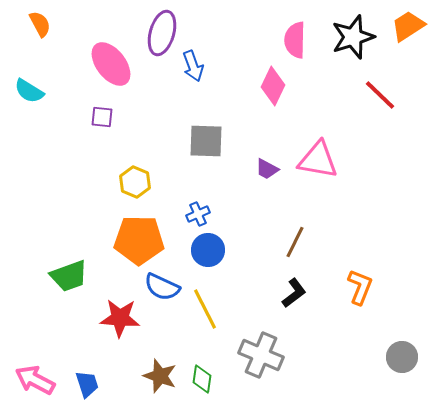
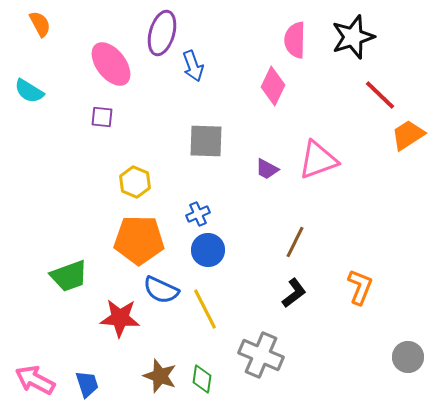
orange trapezoid: moved 109 px down
pink triangle: rotated 30 degrees counterclockwise
blue semicircle: moved 1 px left, 3 px down
gray circle: moved 6 px right
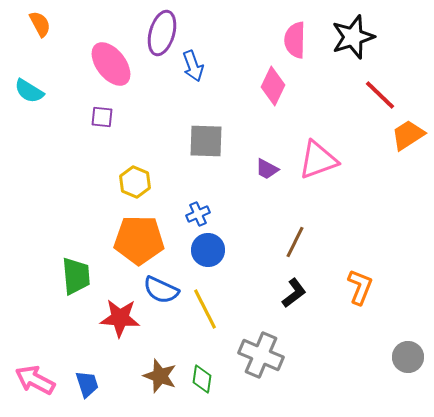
green trapezoid: moved 7 px right; rotated 75 degrees counterclockwise
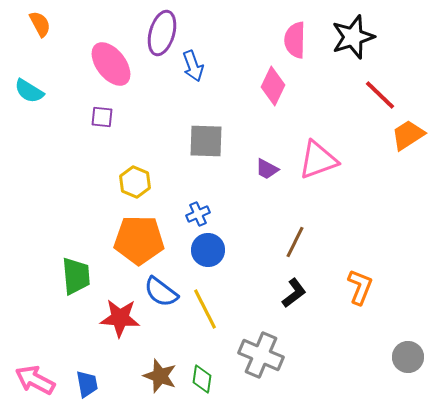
blue semicircle: moved 2 px down; rotated 12 degrees clockwise
blue trapezoid: rotated 8 degrees clockwise
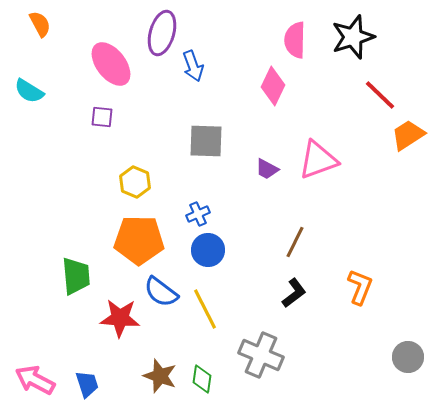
blue trapezoid: rotated 8 degrees counterclockwise
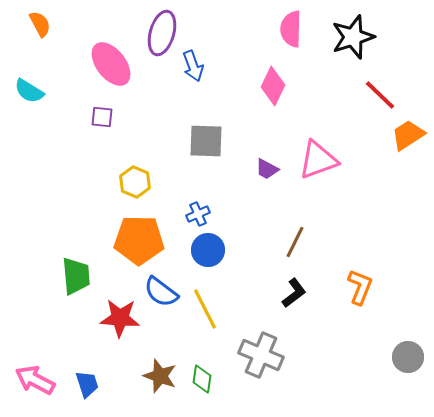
pink semicircle: moved 4 px left, 11 px up
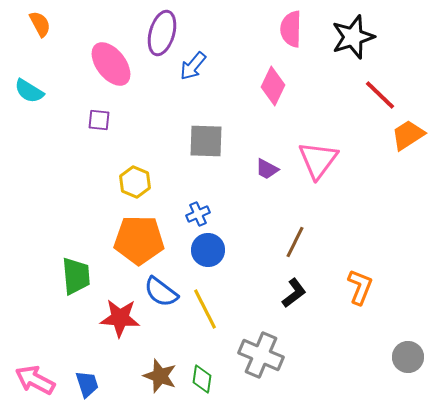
blue arrow: rotated 60 degrees clockwise
purple square: moved 3 px left, 3 px down
pink triangle: rotated 33 degrees counterclockwise
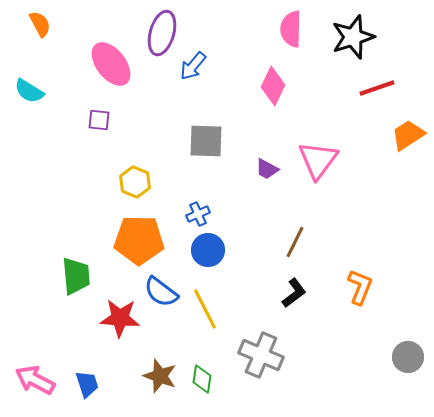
red line: moved 3 px left, 7 px up; rotated 63 degrees counterclockwise
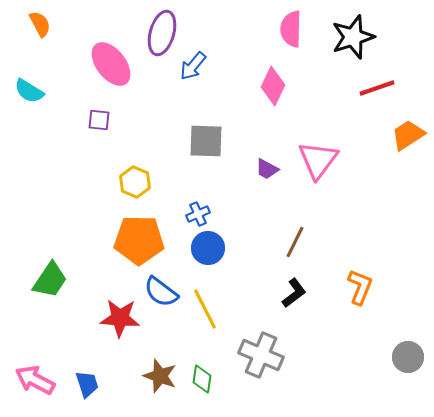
blue circle: moved 2 px up
green trapezoid: moved 26 px left, 4 px down; rotated 39 degrees clockwise
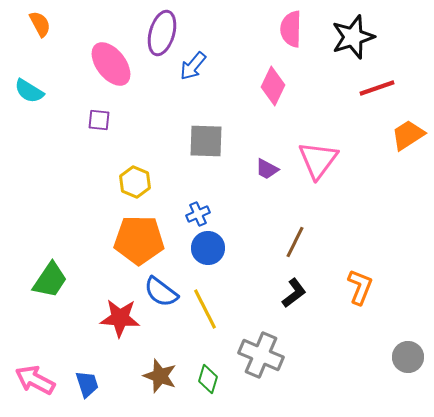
green diamond: moved 6 px right; rotated 8 degrees clockwise
